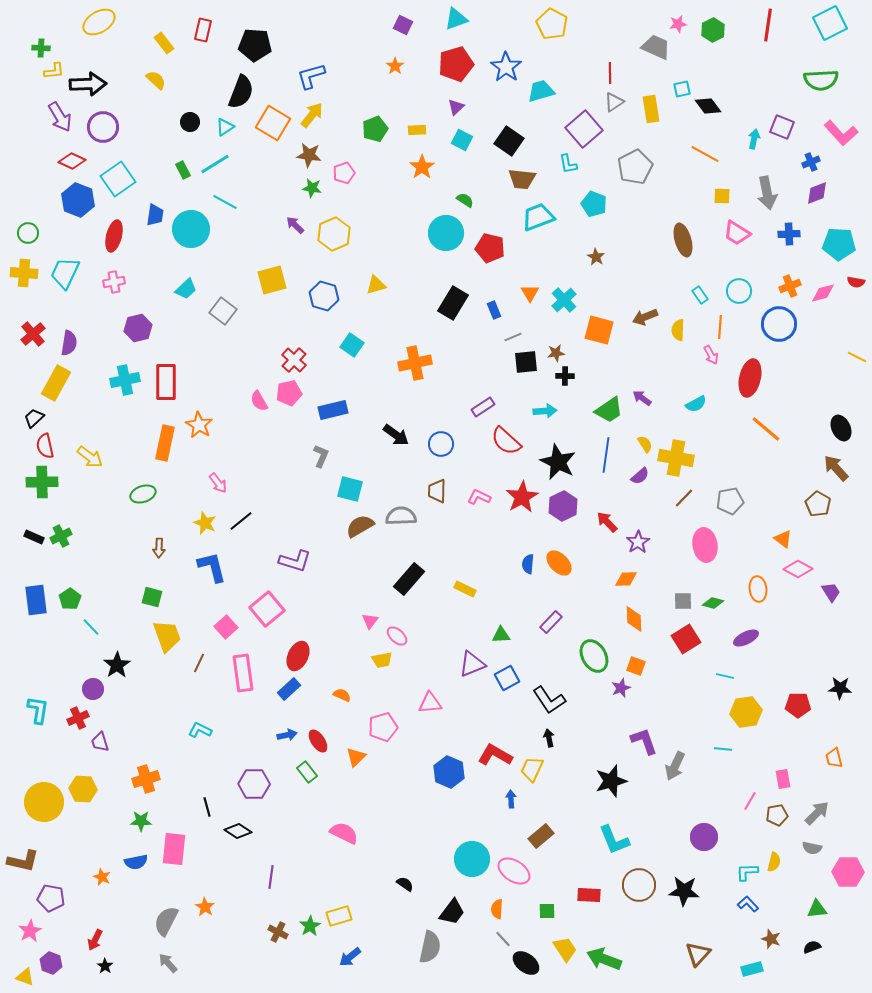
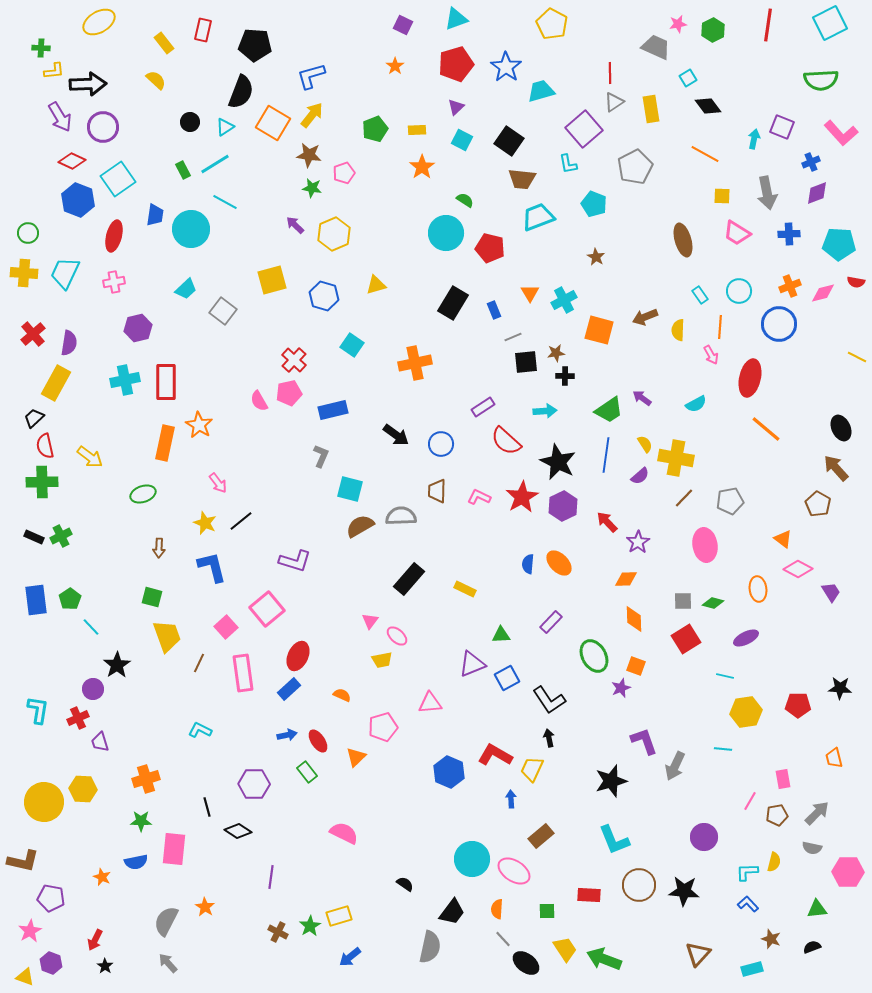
cyan square at (682, 89): moved 6 px right, 11 px up; rotated 18 degrees counterclockwise
cyan cross at (564, 300): rotated 15 degrees clockwise
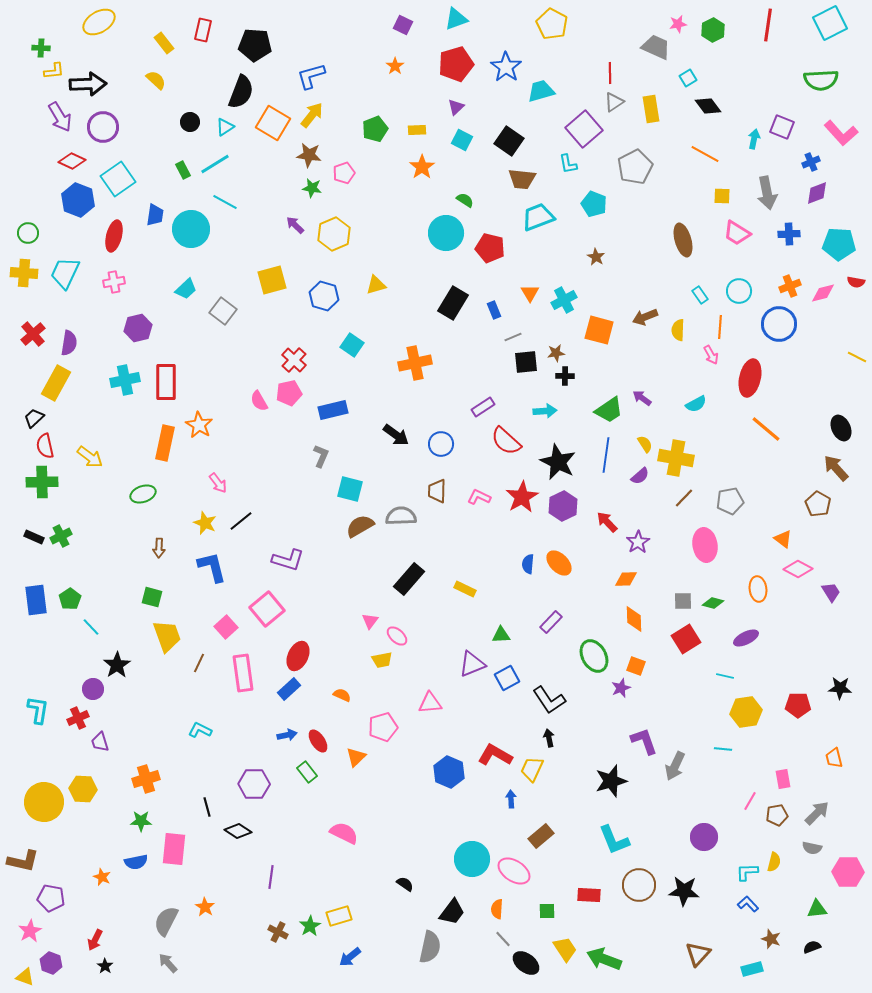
purple L-shape at (295, 561): moved 7 px left, 1 px up
